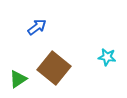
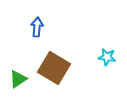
blue arrow: rotated 48 degrees counterclockwise
brown square: rotated 8 degrees counterclockwise
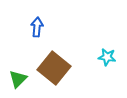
brown square: rotated 8 degrees clockwise
green triangle: rotated 12 degrees counterclockwise
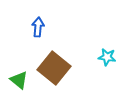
blue arrow: moved 1 px right
green triangle: moved 1 px right, 1 px down; rotated 36 degrees counterclockwise
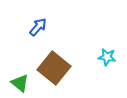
blue arrow: rotated 36 degrees clockwise
green triangle: moved 1 px right, 3 px down
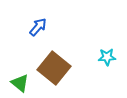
cyan star: rotated 12 degrees counterclockwise
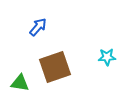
brown square: moved 1 px right, 1 px up; rotated 32 degrees clockwise
green triangle: rotated 30 degrees counterclockwise
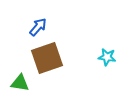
cyan star: rotated 12 degrees clockwise
brown square: moved 8 px left, 9 px up
